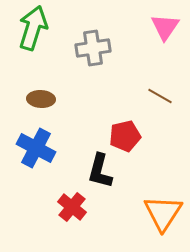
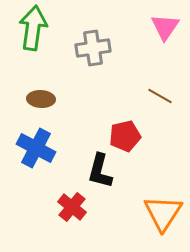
green arrow: rotated 9 degrees counterclockwise
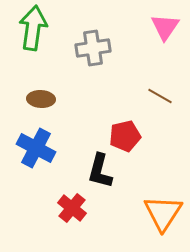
red cross: moved 1 px down
